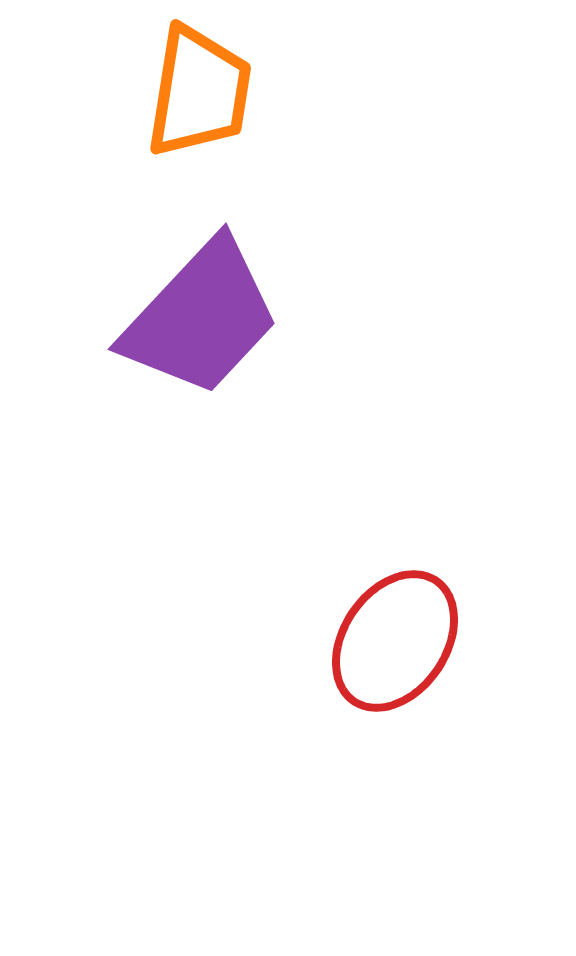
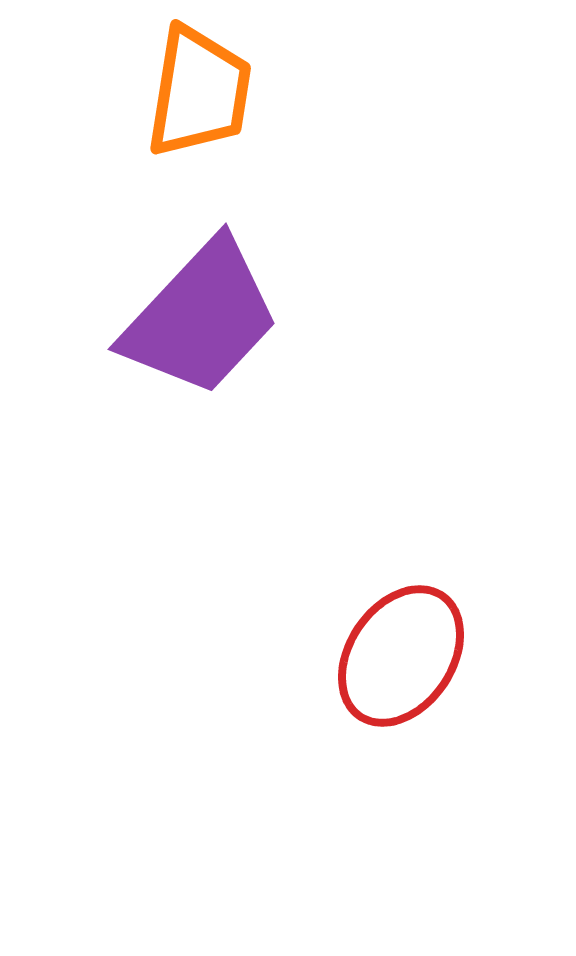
red ellipse: moved 6 px right, 15 px down
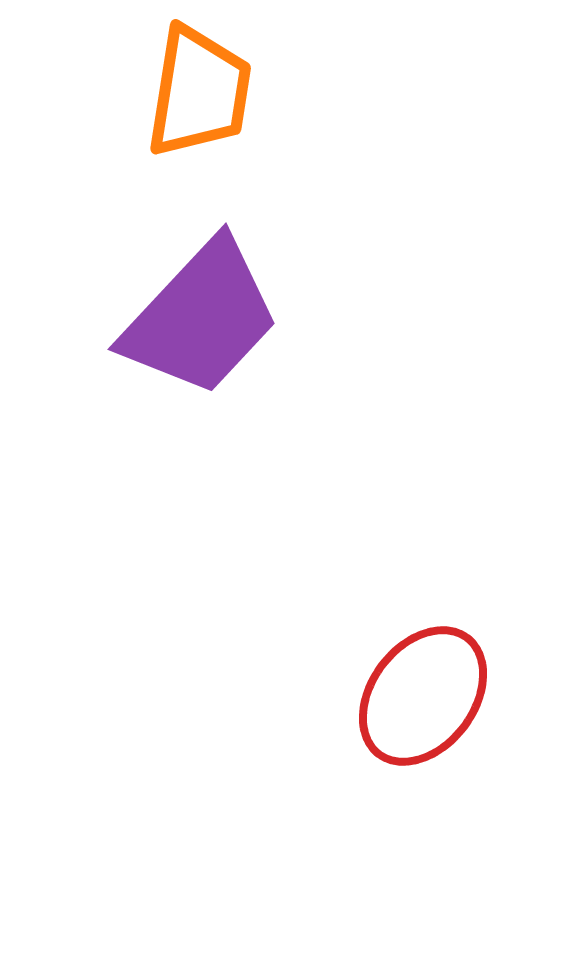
red ellipse: moved 22 px right, 40 px down; rotated 3 degrees clockwise
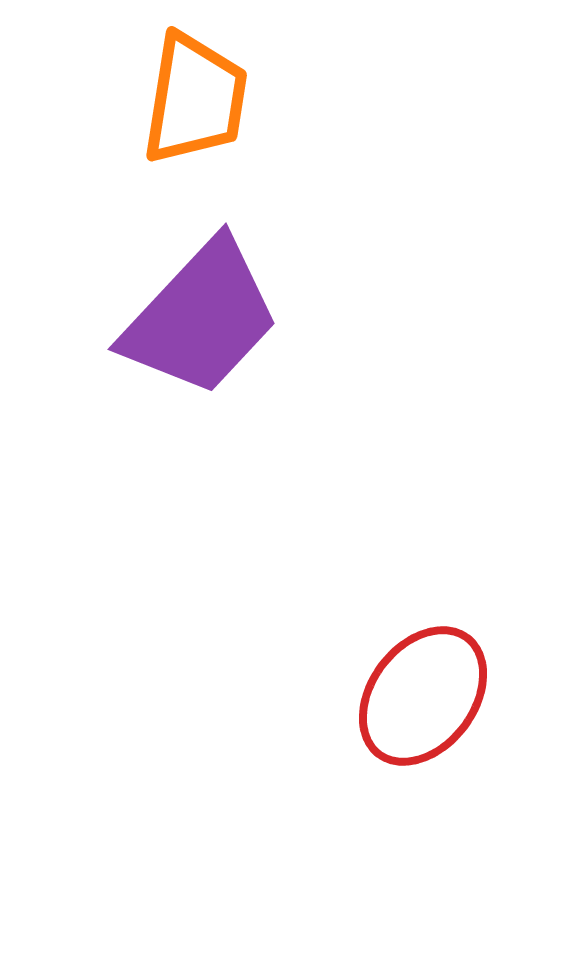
orange trapezoid: moved 4 px left, 7 px down
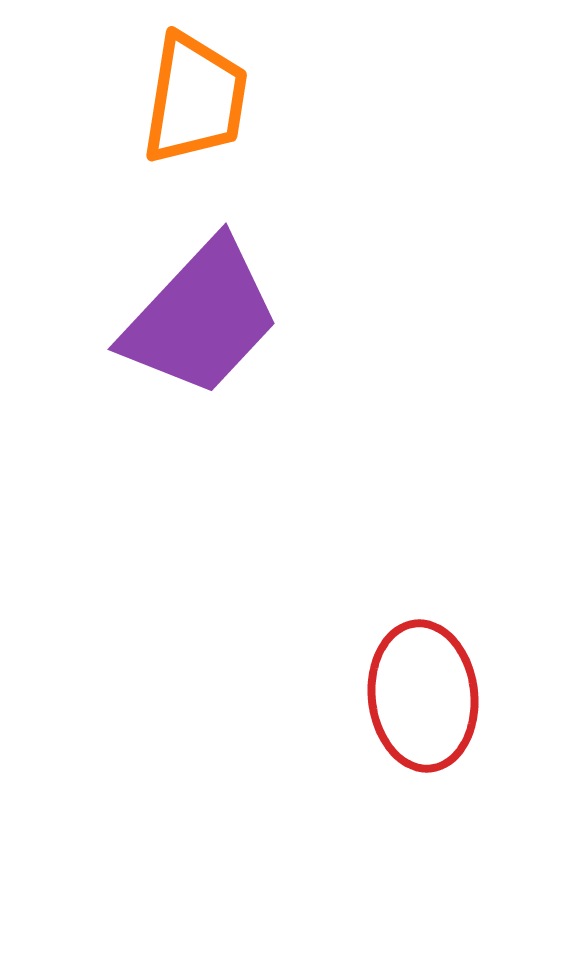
red ellipse: rotated 43 degrees counterclockwise
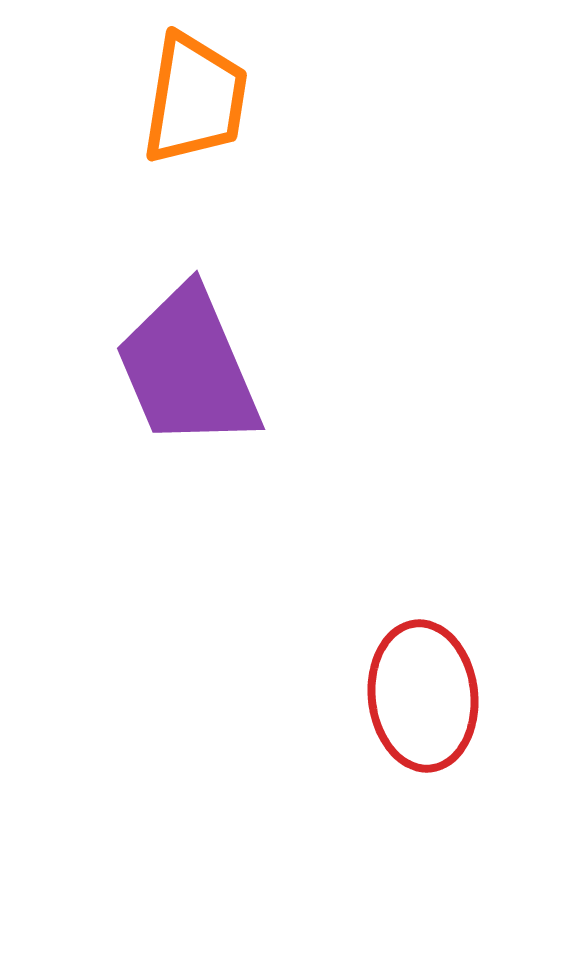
purple trapezoid: moved 13 px left, 50 px down; rotated 114 degrees clockwise
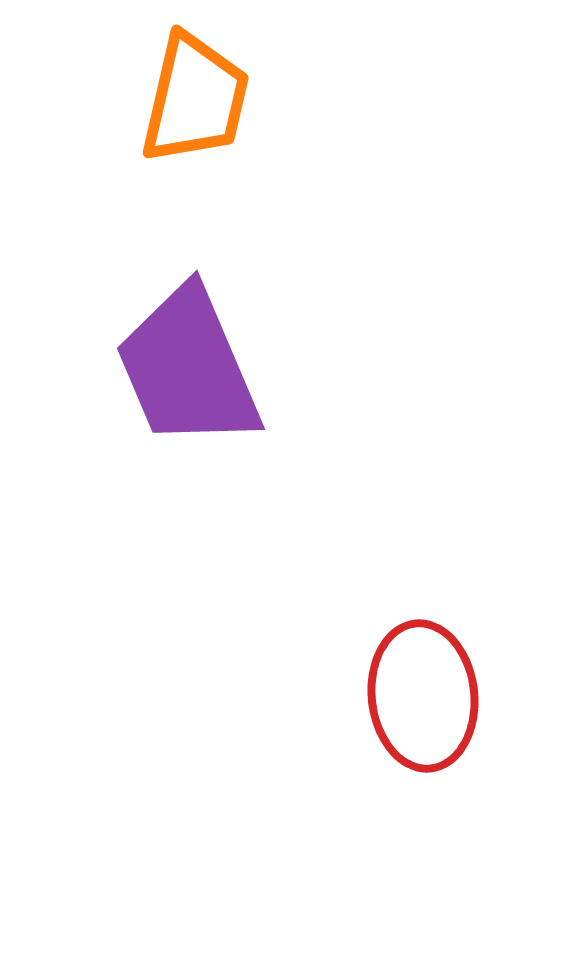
orange trapezoid: rotated 4 degrees clockwise
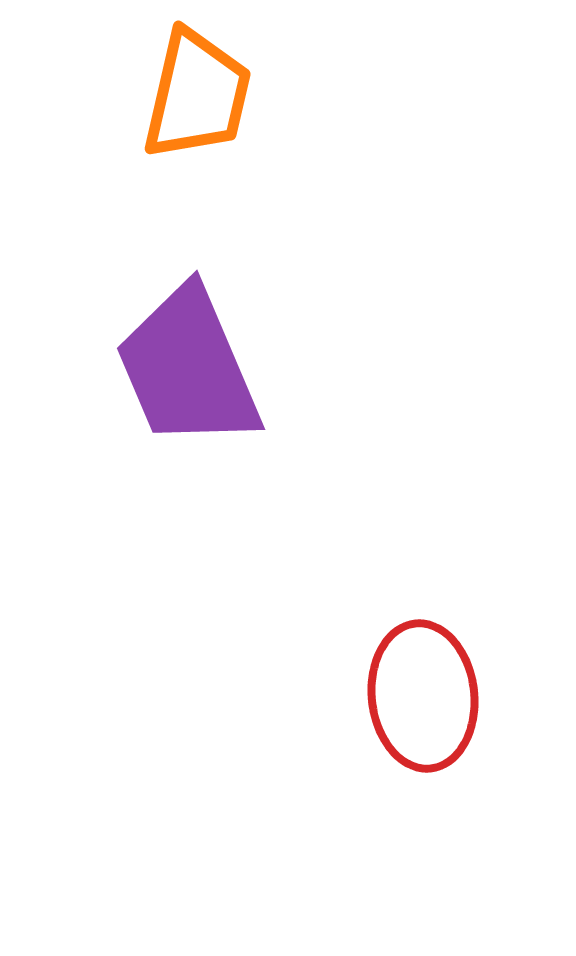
orange trapezoid: moved 2 px right, 4 px up
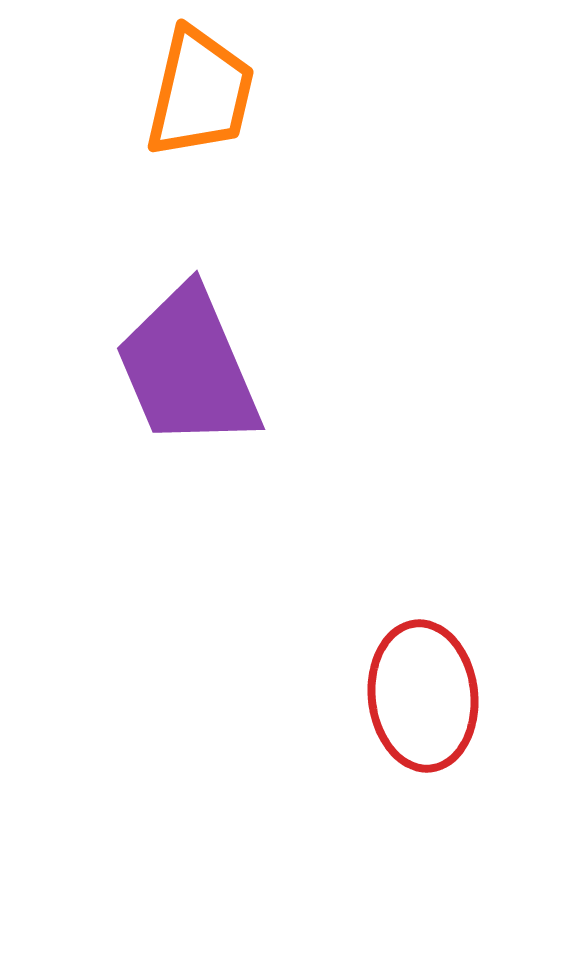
orange trapezoid: moved 3 px right, 2 px up
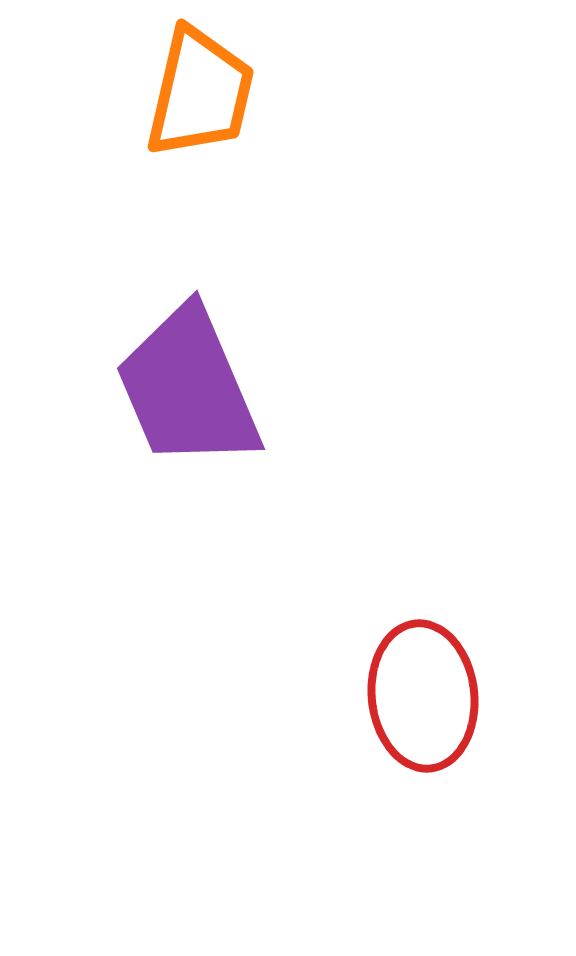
purple trapezoid: moved 20 px down
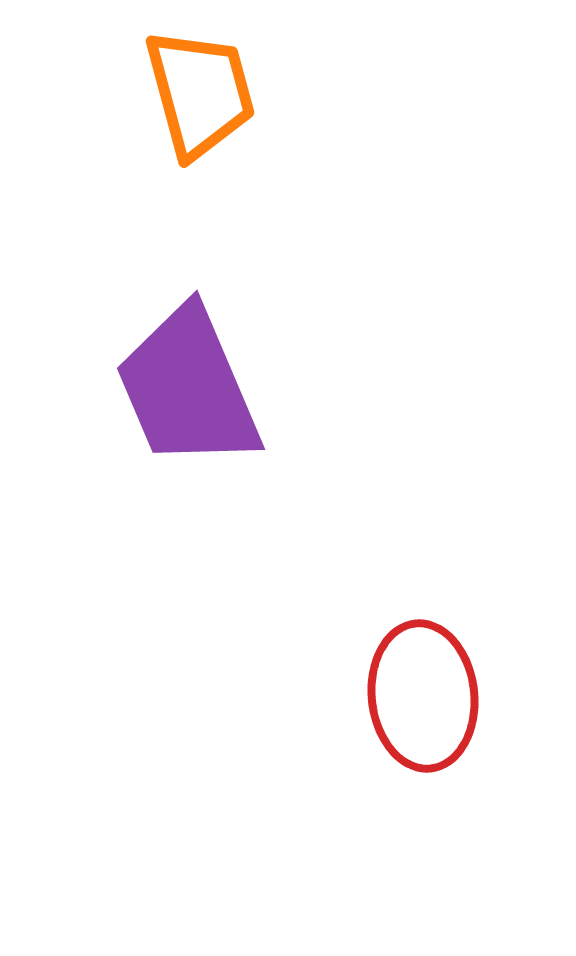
orange trapezoid: rotated 28 degrees counterclockwise
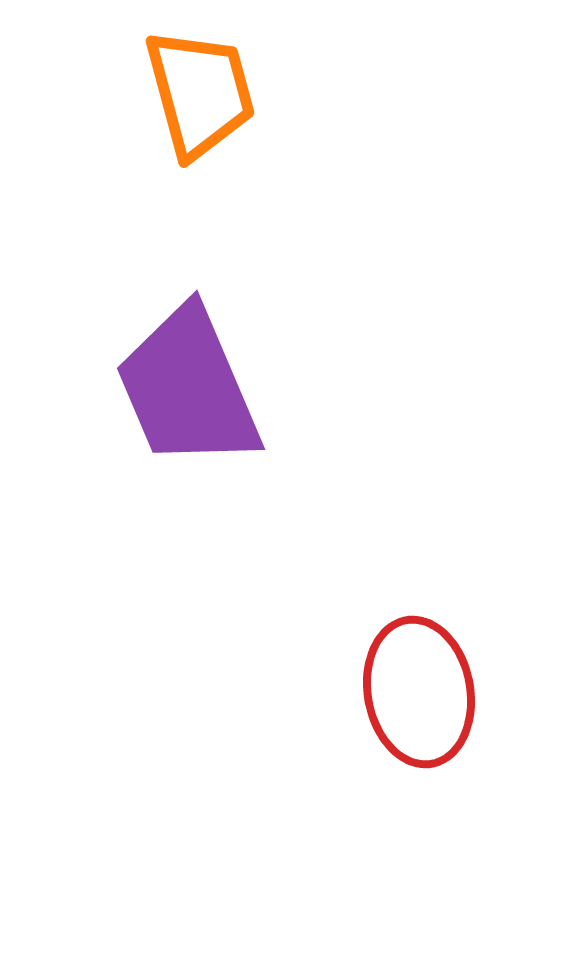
red ellipse: moved 4 px left, 4 px up; rotated 4 degrees counterclockwise
